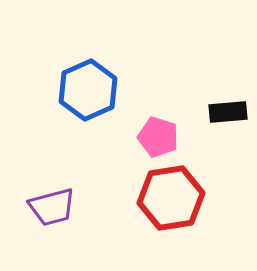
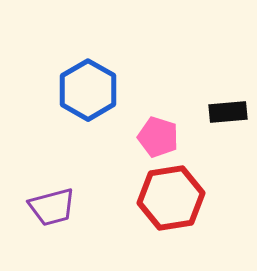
blue hexagon: rotated 6 degrees counterclockwise
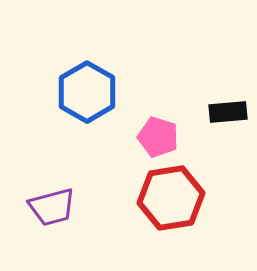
blue hexagon: moved 1 px left, 2 px down
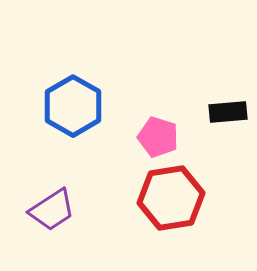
blue hexagon: moved 14 px left, 14 px down
purple trapezoid: moved 3 px down; rotated 18 degrees counterclockwise
